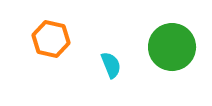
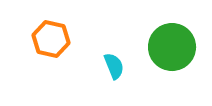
cyan semicircle: moved 3 px right, 1 px down
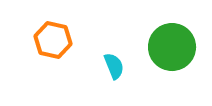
orange hexagon: moved 2 px right, 1 px down
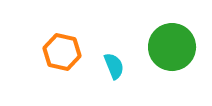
orange hexagon: moved 9 px right, 12 px down
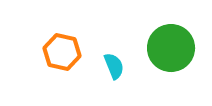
green circle: moved 1 px left, 1 px down
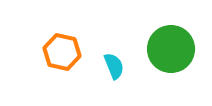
green circle: moved 1 px down
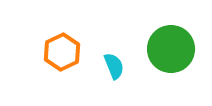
orange hexagon: rotated 21 degrees clockwise
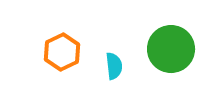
cyan semicircle: rotated 16 degrees clockwise
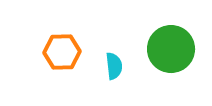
orange hexagon: rotated 24 degrees clockwise
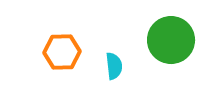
green circle: moved 9 px up
